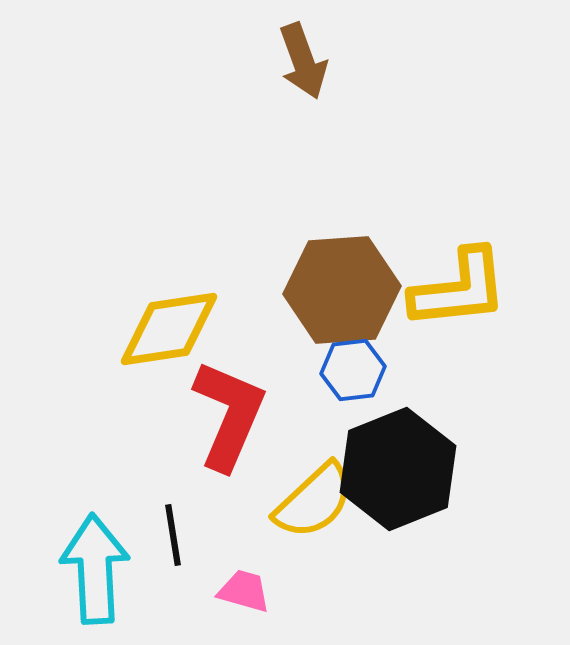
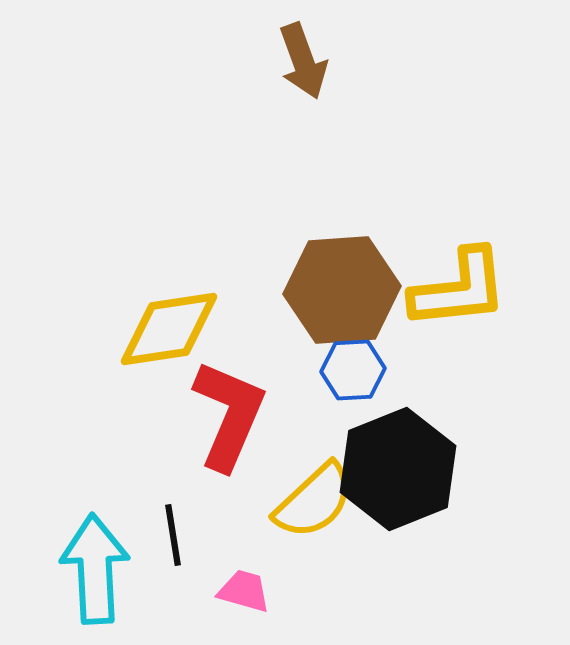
blue hexagon: rotated 4 degrees clockwise
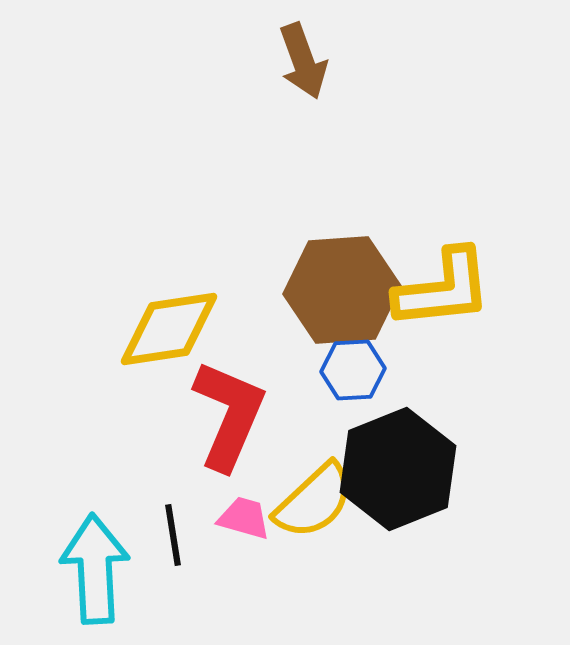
yellow L-shape: moved 16 px left
pink trapezoid: moved 73 px up
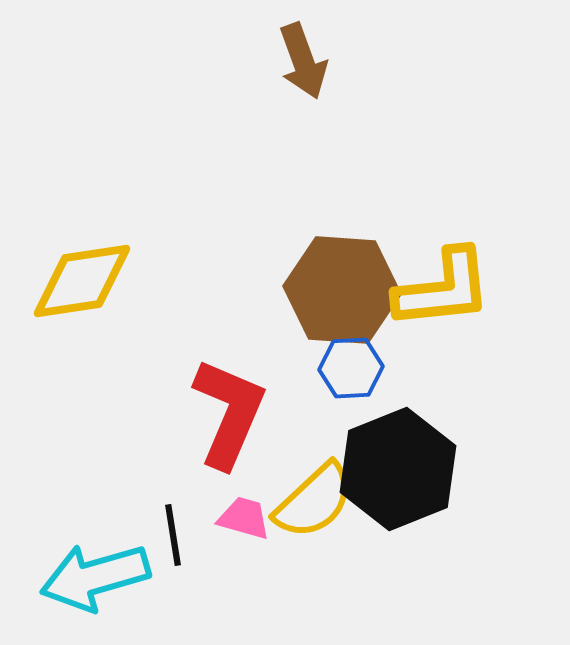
brown hexagon: rotated 8 degrees clockwise
yellow diamond: moved 87 px left, 48 px up
blue hexagon: moved 2 px left, 2 px up
red L-shape: moved 2 px up
cyan arrow: moved 8 px down; rotated 103 degrees counterclockwise
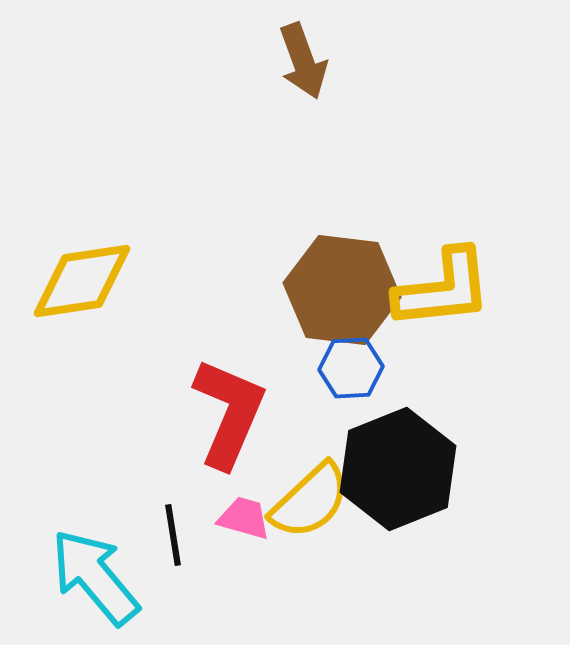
brown hexagon: rotated 3 degrees clockwise
yellow semicircle: moved 4 px left
cyan arrow: rotated 66 degrees clockwise
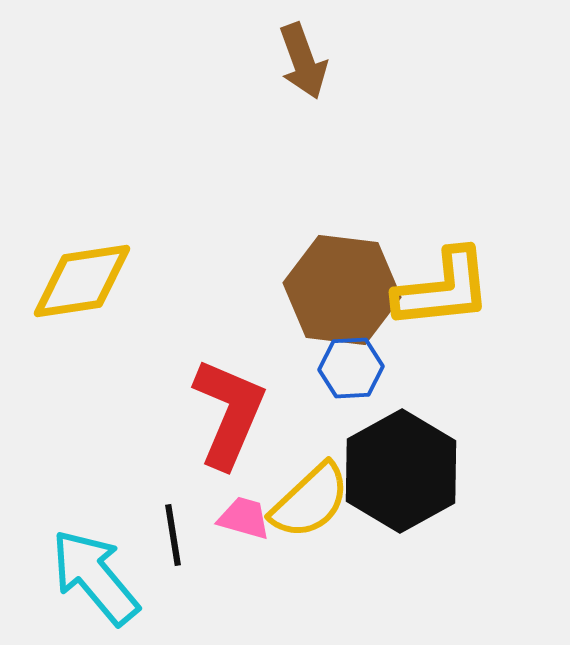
black hexagon: moved 3 px right, 2 px down; rotated 7 degrees counterclockwise
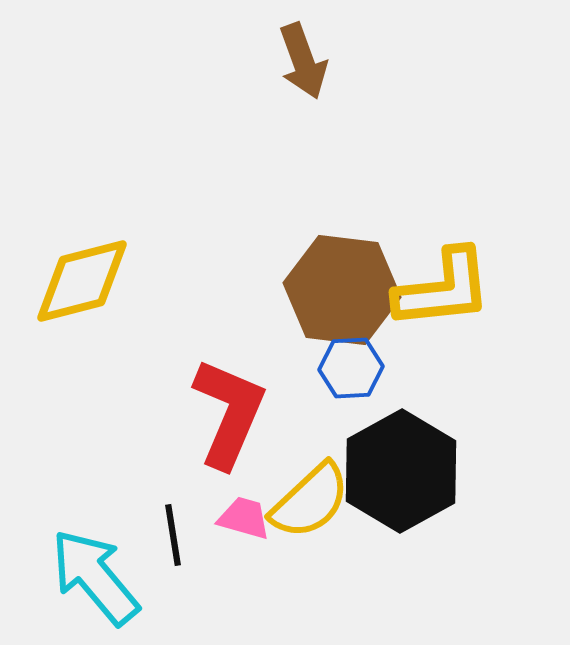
yellow diamond: rotated 6 degrees counterclockwise
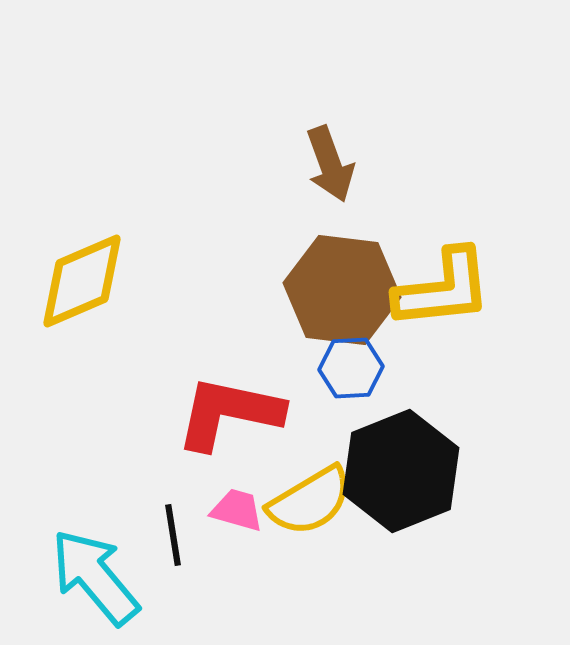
brown arrow: moved 27 px right, 103 px down
yellow diamond: rotated 9 degrees counterclockwise
red L-shape: rotated 101 degrees counterclockwise
black hexagon: rotated 7 degrees clockwise
yellow semicircle: rotated 12 degrees clockwise
pink trapezoid: moved 7 px left, 8 px up
